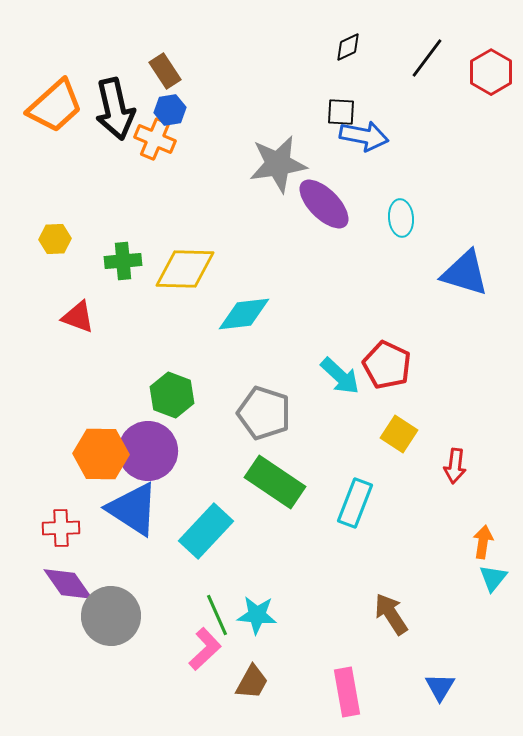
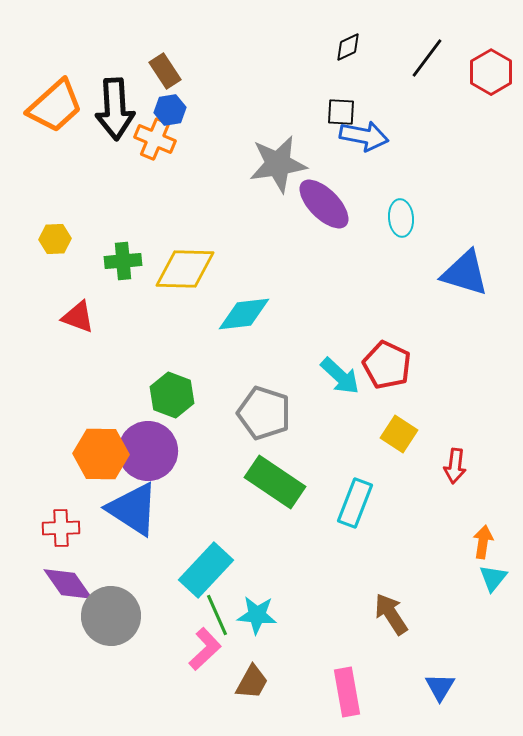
black arrow at (115, 109): rotated 10 degrees clockwise
cyan rectangle at (206, 531): moved 39 px down
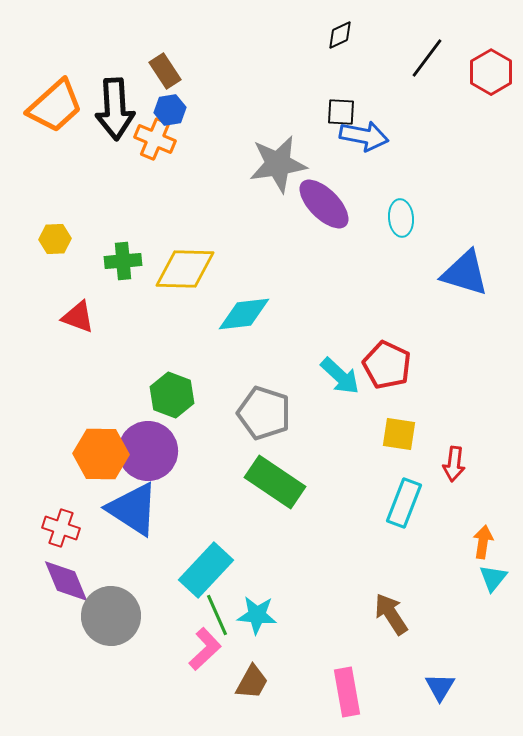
black diamond at (348, 47): moved 8 px left, 12 px up
yellow square at (399, 434): rotated 24 degrees counterclockwise
red arrow at (455, 466): moved 1 px left, 2 px up
cyan rectangle at (355, 503): moved 49 px right
red cross at (61, 528): rotated 21 degrees clockwise
purple diamond at (68, 584): moved 2 px left, 3 px up; rotated 12 degrees clockwise
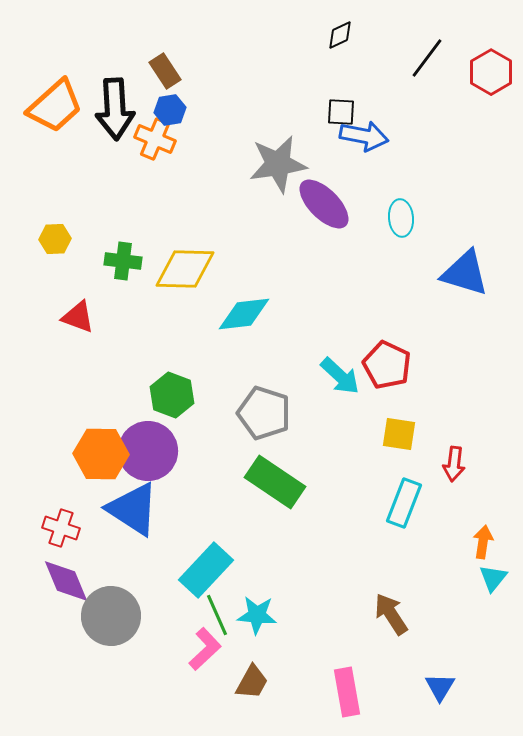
green cross at (123, 261): rotated 12 degrees clockwise
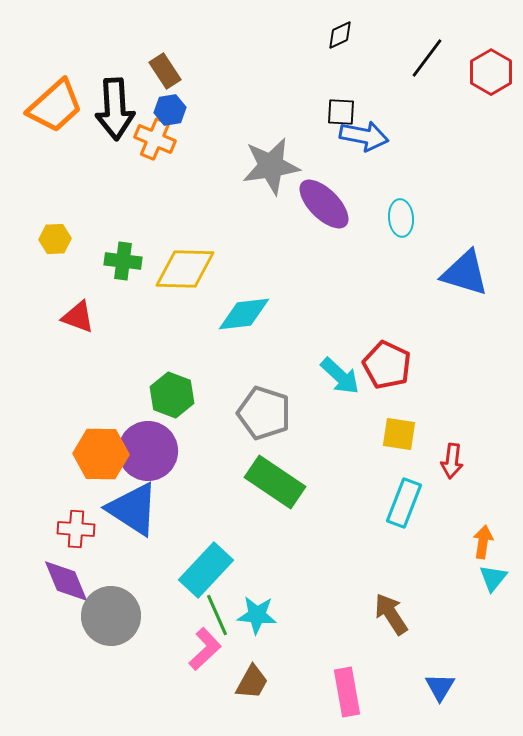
gray star at (278, 164): moved 7 px left, 2 px down
red arrow at (454, 464): moved 2 px left, 3 px up
red cross at (61, 528): moved 15 px right, 1 px down; rotated 15 degrees counterclockwise
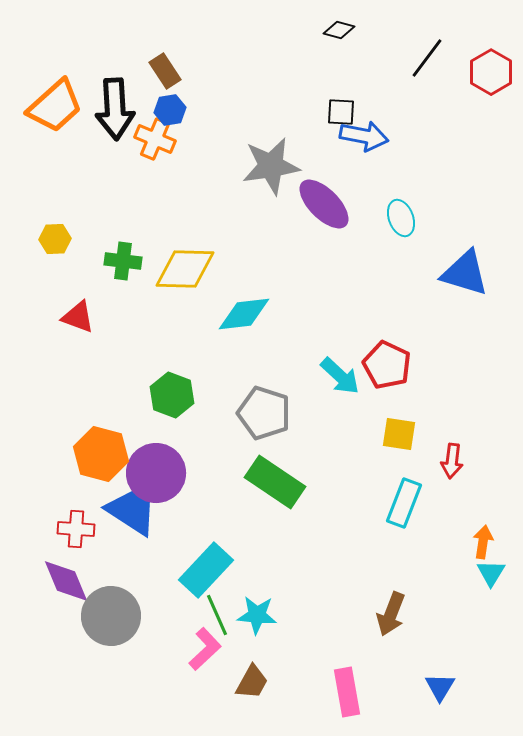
black diamond at (340, 35): moved 1 px left, 5 px up; rotated 40 degrees clockwise
cyan ellipse at (401, 218): rotated 15 degrees counterclockwise
purple circle at (148, 451): moved 8 px right, 22 px down
orange hexagon at (101, 454): rotated 14 degrees clockwise
cyan triangle at (493, 578): moved 2 px left, 5 px up; rotated 8 degrees counterclockwise
brown arrow at (391, 614): rotated 126 degrees counterclockwise
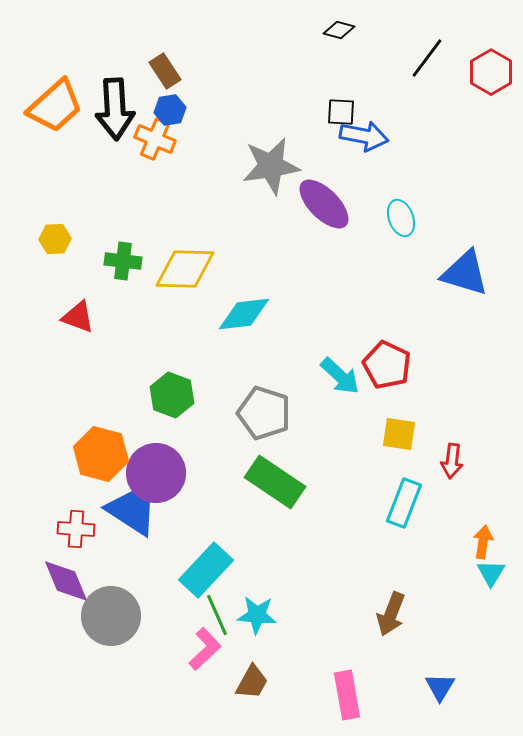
pink rectangle at (347, 692): moved 3 px down
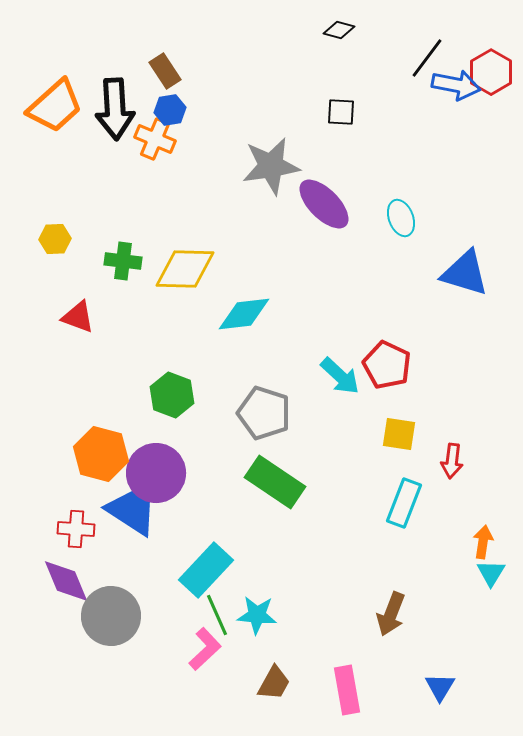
blue arrow at (364, 136): moved 92 px right, 51 px up
brown trapezoid at (252, 682): moved 22 px right, 1 px down
pink rectangle at (347, 695): moved 5 px up
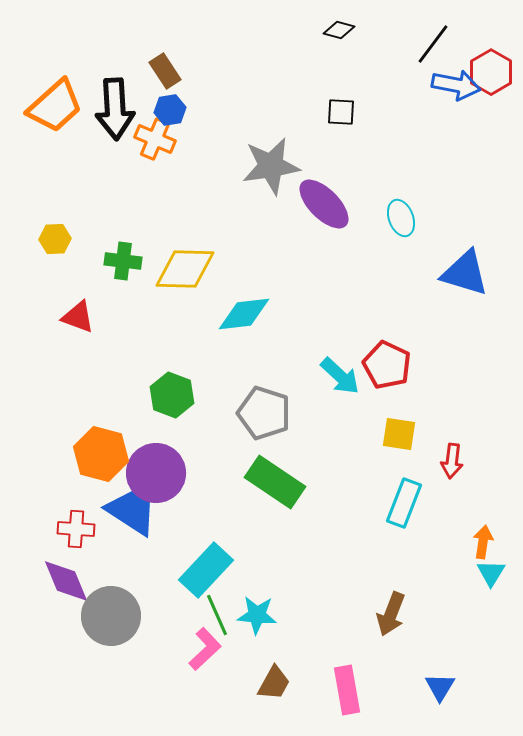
black line at (427, 58): moved 6 px right, 14 px up
